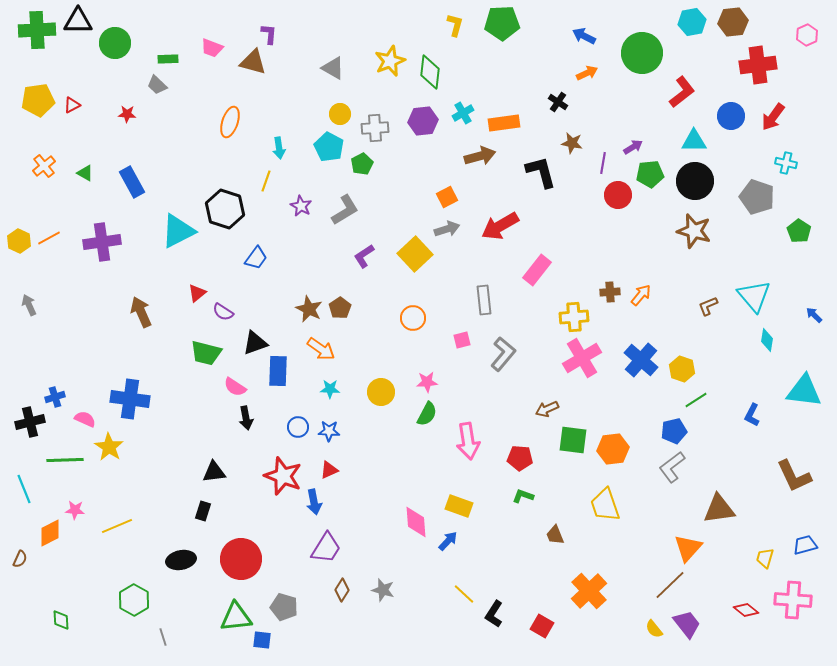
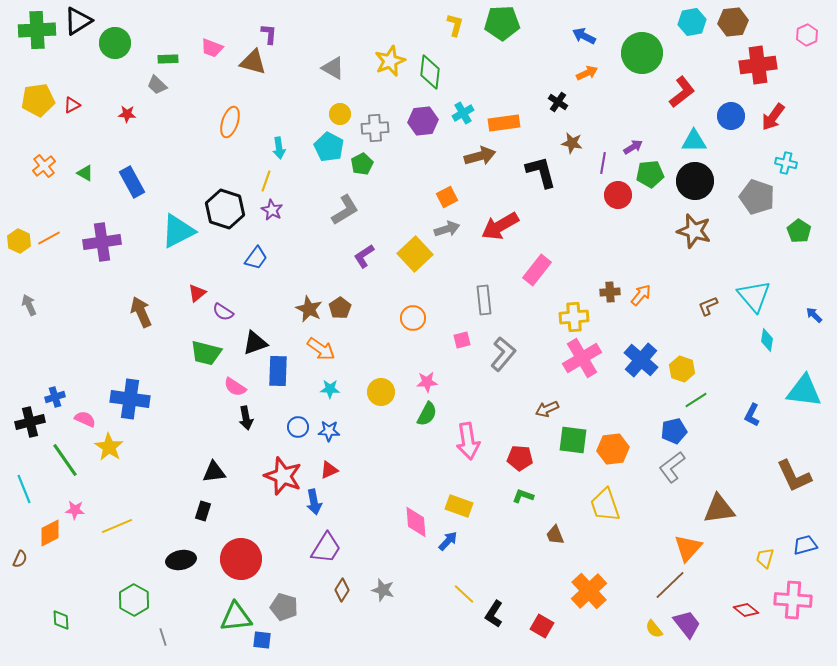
black triangle at (78, 21): rotated 32 degrees counterclockwise
purple star at (301, 206): moved 29 px left, 4 px down
green line at (65, 460): rotated 57 degrees clockwise
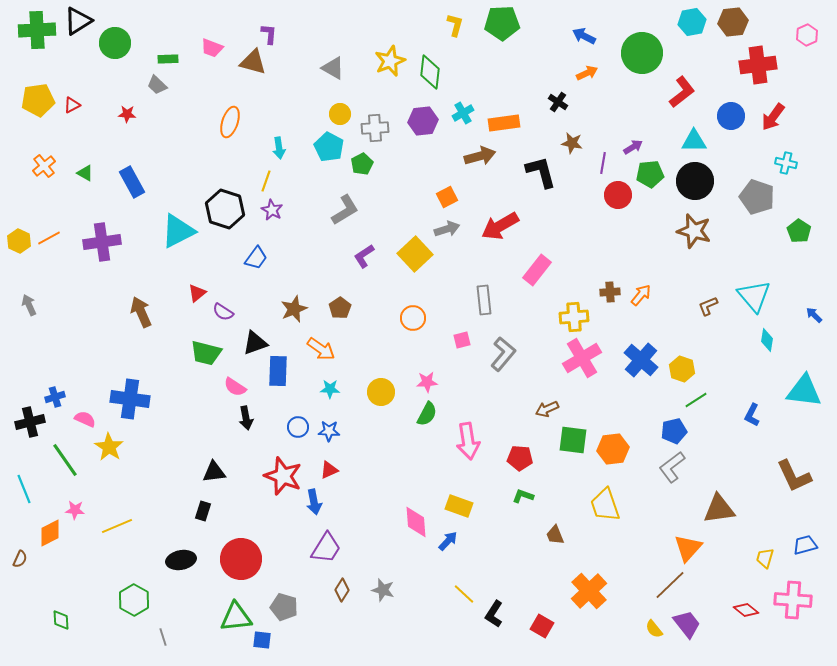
brown star at (309, 309): moved 15 px left; rotated 24 degrees clockwise
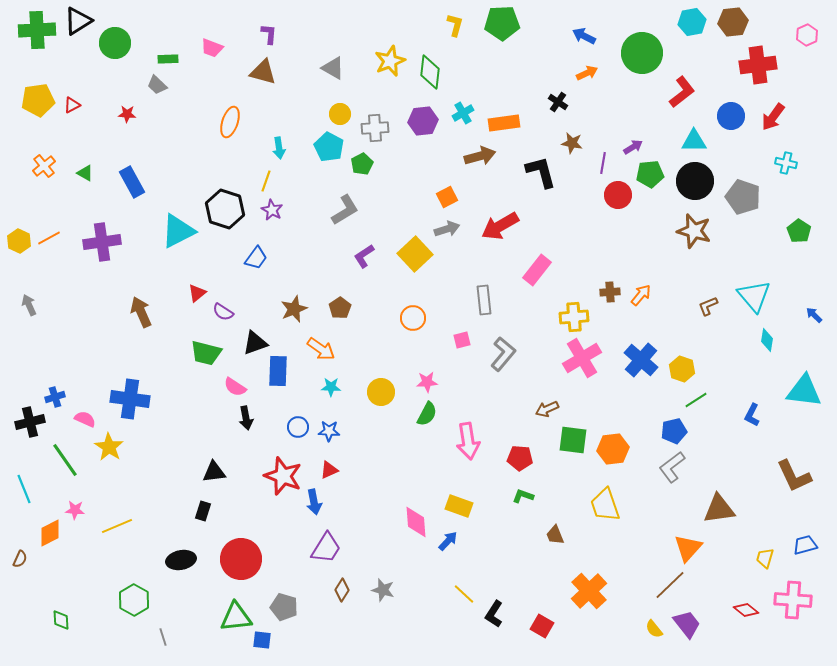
brown triangle at (253, 62): moved 10 px right, 10 px down
gray pentagon at (757, 197): moved 14 px left
cyan star at (330, 389): moved 1 px right, 2 px up
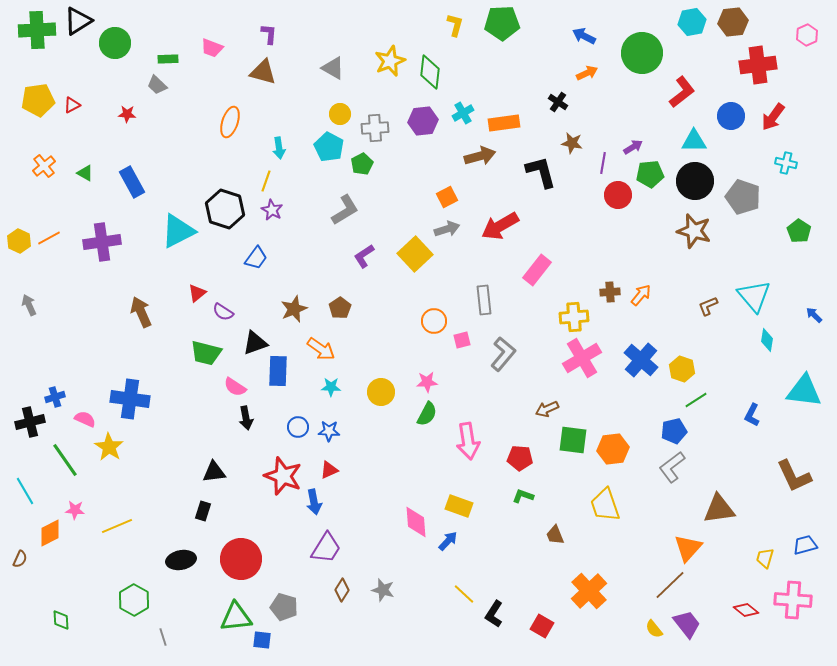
orange circle at (413, 318): moved 21 px right, 3 px down
cyan line at (24, 489): moved 1 px right, 2 px down; rotated 8 degrees counterclockwise
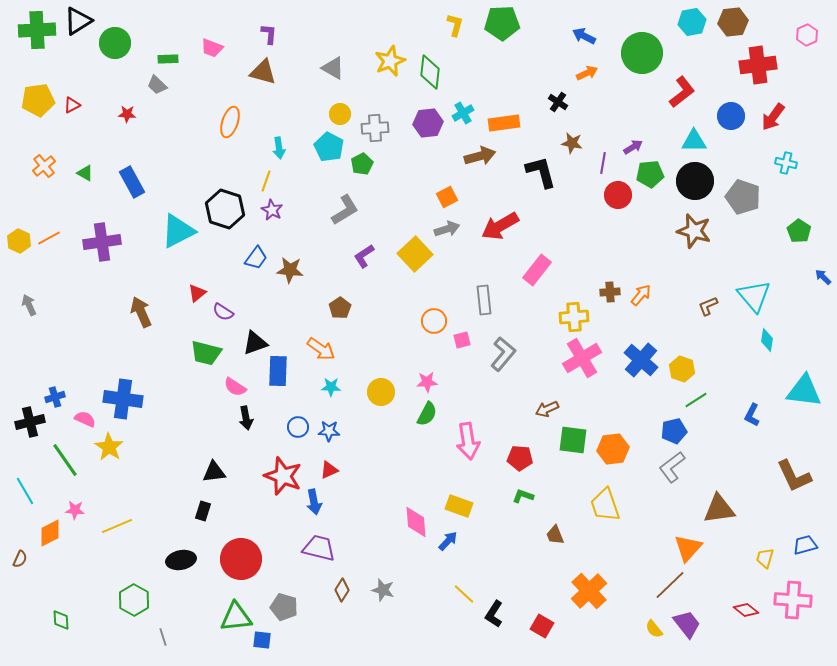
purple hexagon at (423, 121): moved 5 px right, 2 px down
brown star at (294, 309): moved 4 px left, 39 px up; rotated 28 degrees clockwise
blue arrow at (814, 315): moved 9 px right, 38 px up
blue cross at (130, 399): moved 7 px left
purple trapezoid at (326, 548): moved 7 px left; rotated 108 degrees counterclockwise
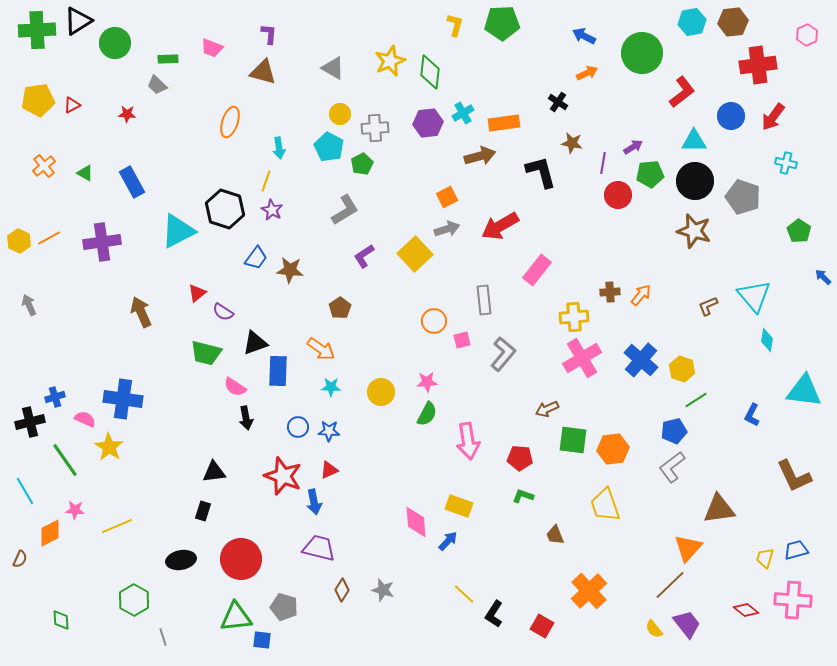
blue trapezoid at (805, 545): moved 9 px left, 5 px down
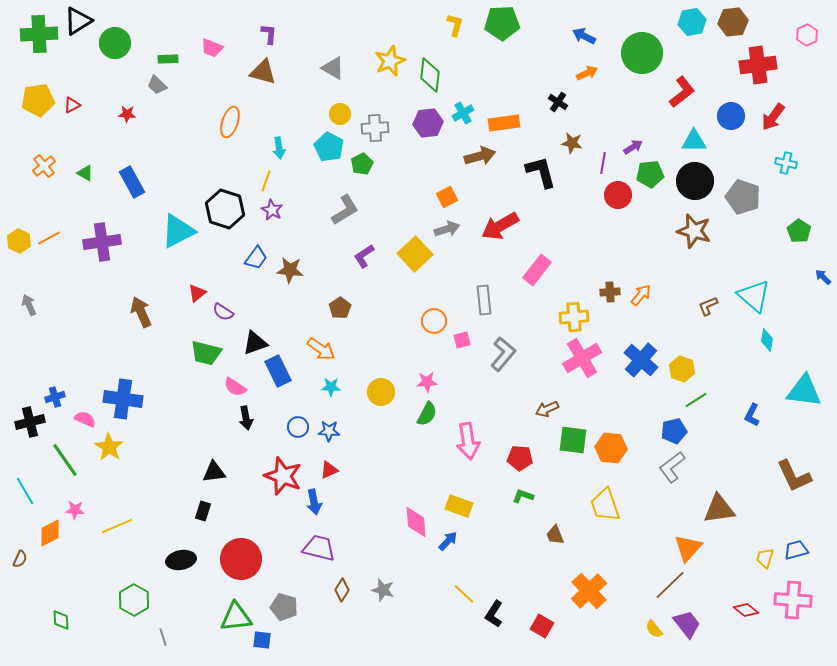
green cross at (37, 30): moved 2 px right, 4 px down
green diamond at (430, 72): moved 3 px down
cyan triangle at (754, 296): rotated 9 degrees counterclockwise
blue rectangle at (278, 371): rotated 28 degrees counterclockwise
orange hexagon at (613, 449): moved 2 px left, 1 px up; rotated 12 degrees clockwise
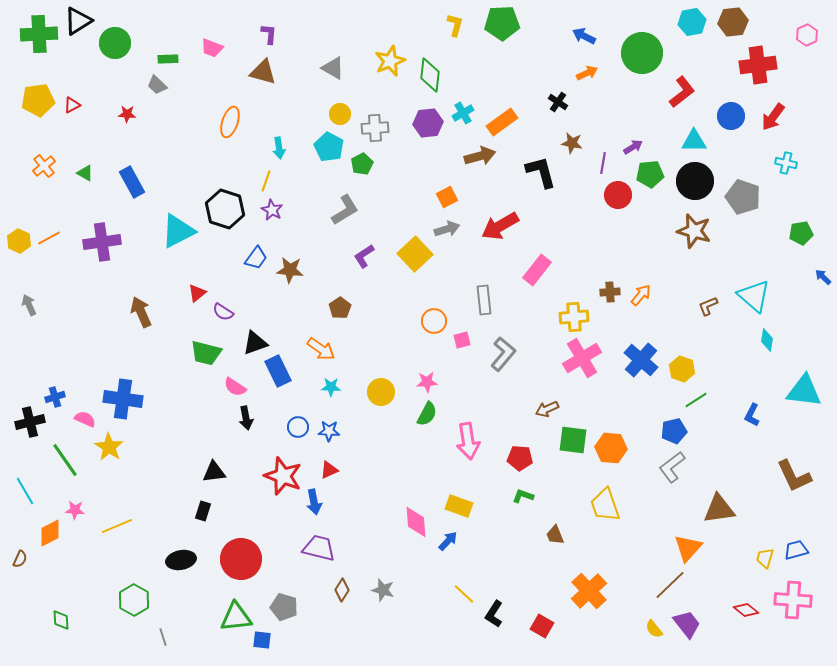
orange rectangle at (504, 123): moved 2 px left, 1 px up; rotated 28 degrees counterclockwise
green pentagon at (799, 231): moved 2 px right, 2 px down; rotated 30 degrees clockwise
